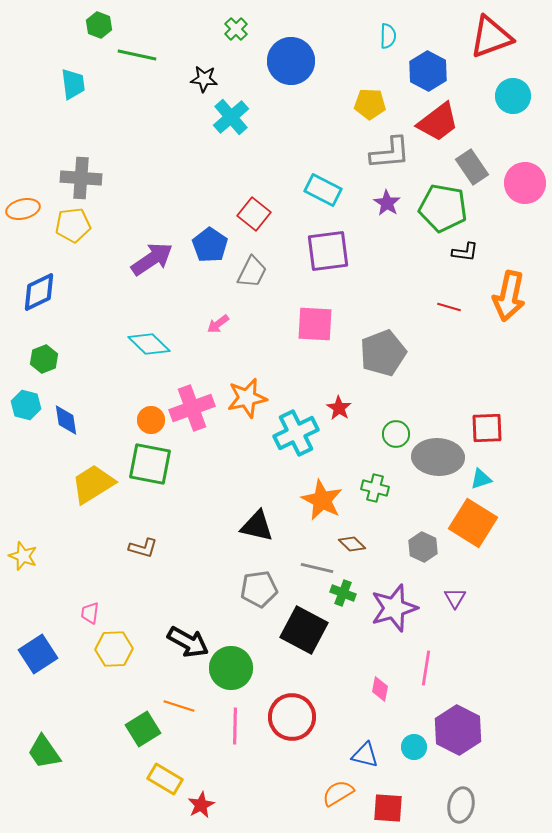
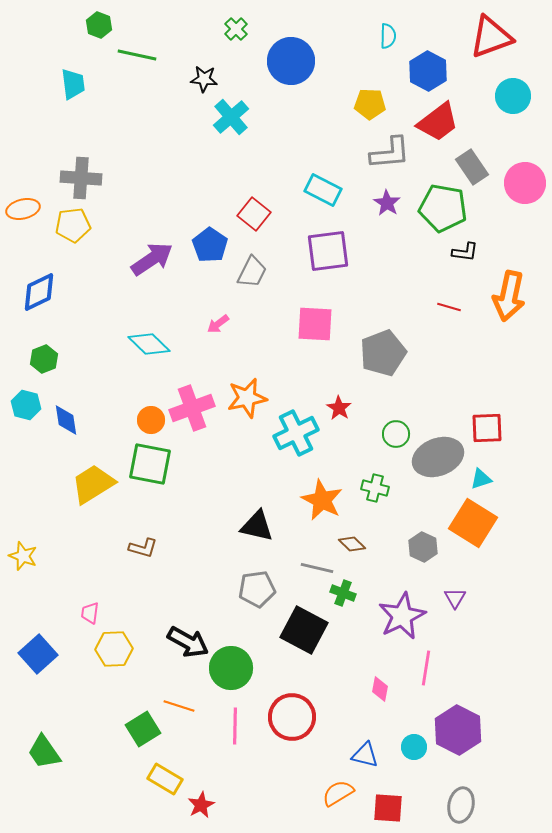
gray ellipse at (438, 457): rotated 24 degrees counterclockwise
gray pentagon at (259, 589): moved 2 px left
purple star at (394, 608): moved 8 px right, 8 px down; rotated 9 degrees counterclockwise
blue square at (38, 654): rotated 9 degrees counterclockwise
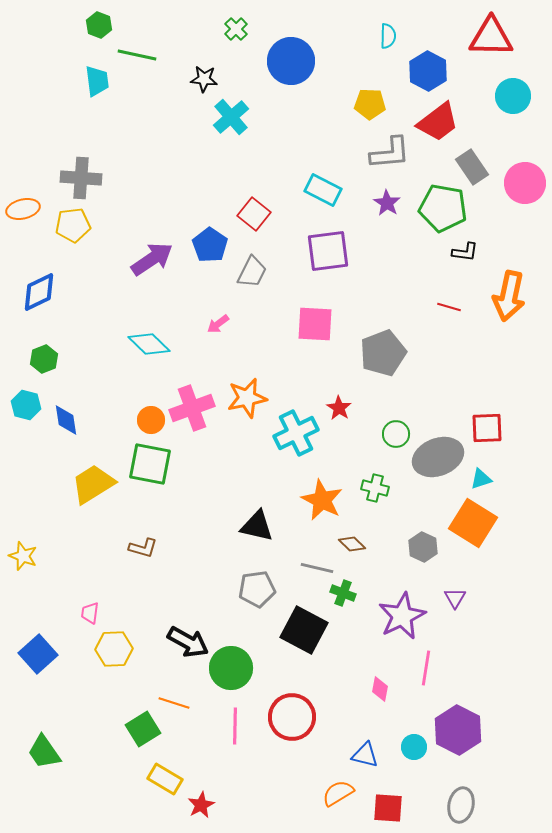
red triangle at (491, 37): rotated 21 degrees clockwise
cyan trapezoid at (73, 84): moved 24 px right, 3 px up
orange line at (179, 706): moved 5 px left, 3 px up
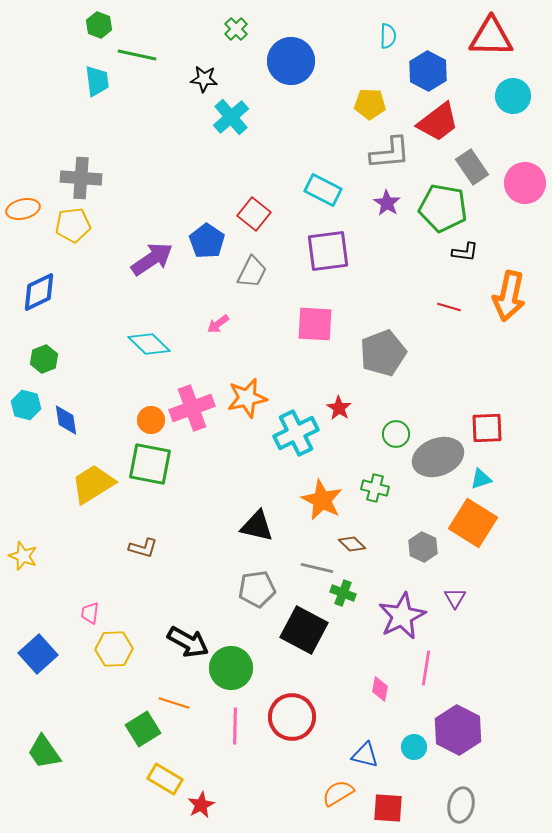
blue pentagon at (210, 245): moved 3 px left, 4 px up
